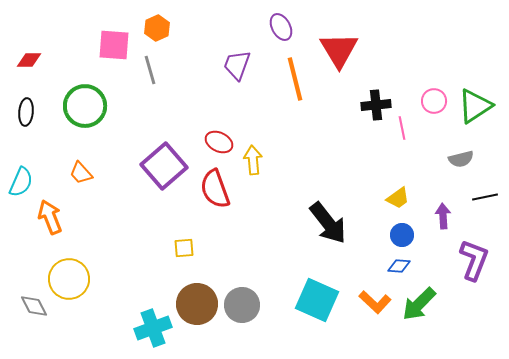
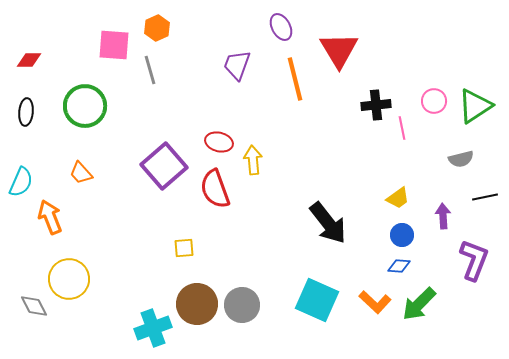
red ellipse: rotated 12 degrees counterclockwise
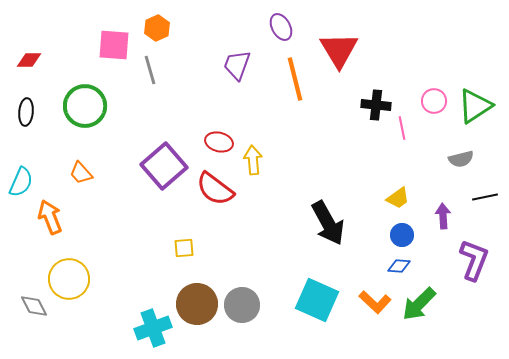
black cross: rotated 12 degrees clockwise
red semicircle: rotated 33 degrees counterclockwise
black arrow: rotated 9 degrees clockwise
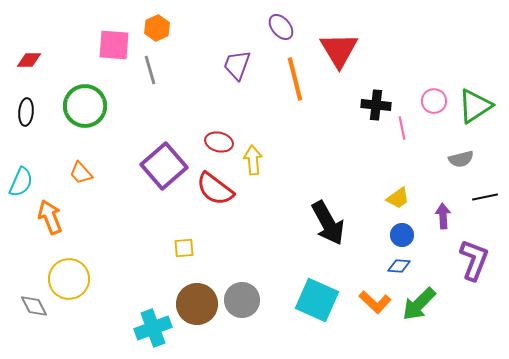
purple ellipse: rotated 12 degrees counterclockwise
gray circle: moved 5 px up
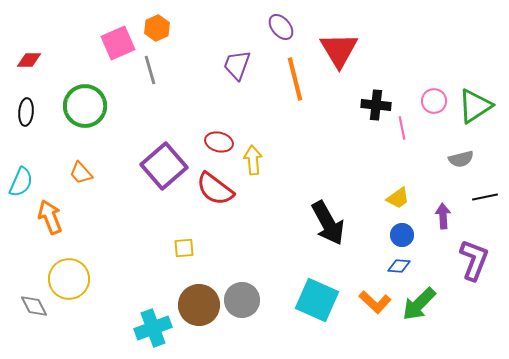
pink square: moved 4 px right, 2 px up; rotated 28 degrees counterclockwise
brown circle: moved 2 px right, 1 px down
